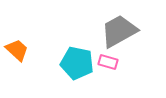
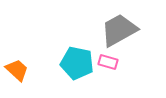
gray trapezoid: moved 1 px up
orange trapezoid: moved 20 px down
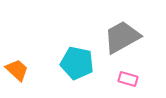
gray trapezoid: moved 3 px right, 7 px down
pink rectangle: moved 20 px right, 17 px down
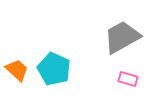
cyan pentagon: moved 23 px left, 6 px down; rotated 12 degrees clockwise
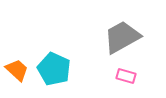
pink rectangle: moved 2 px left, 3 px up
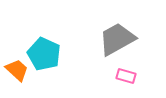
gray trapezoid: moved 5 px left, 2 px down
cyan pentagon: moved 10 px left, 15 px up
